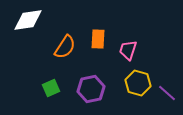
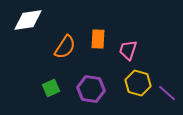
purple hexagon: rotated 20 degrees clockwise
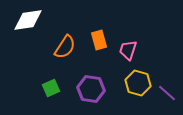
orange rectangle: moved 1 px right, 1 px down; rotated 18 degrees counterclockwise
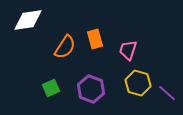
orange rectangle: moved 4 px left, 1 px up
purple hexagon: rotated 12 degrees clockwise
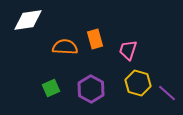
orange semicircle: rotated 120 degrees counterclockwise
purple hexagon: rotated 8 degrees clockwise
